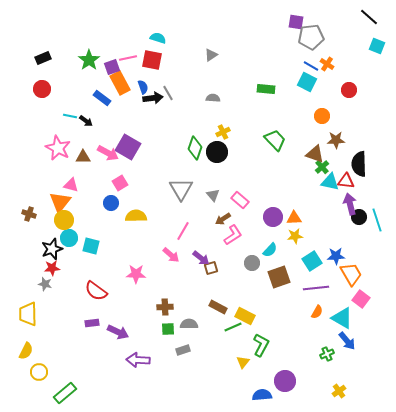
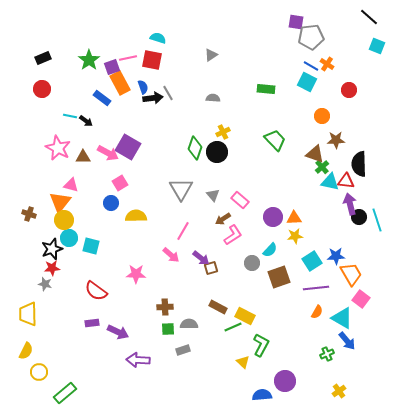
yellow triangle at (243, 362): rotated 24 degrees counterclockwise
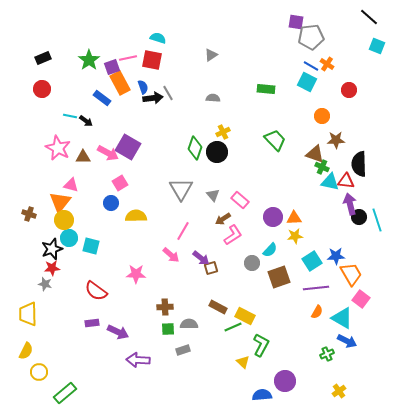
green cross at (322, 167): rotated 24 degrees counterclockwise
blue arrow at (347, 341): rotated 24 degrees counterclockwise
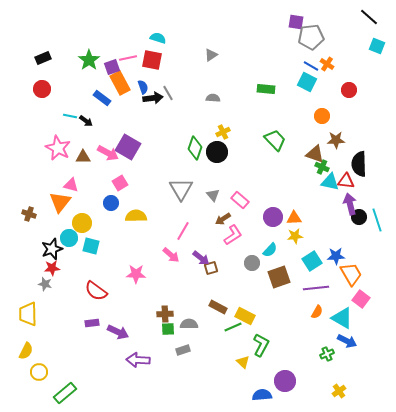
yellow circle at (64, 220): moved 18 px right, 3 px down
brown cross at (165, 307): moved 7 px down
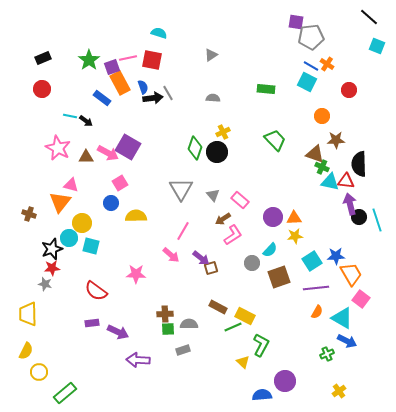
cyan semicircle at (158, 38): moved 1 px right, 5 px up
brown triangle at (83, 157): moved 3 px right
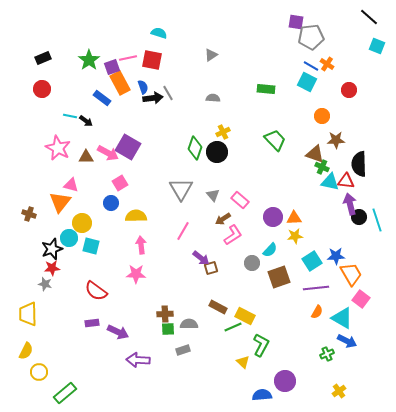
pink arrow at (171, 255): moved 30 px left, 10 px up; rotated 138 degrees counterclockwise
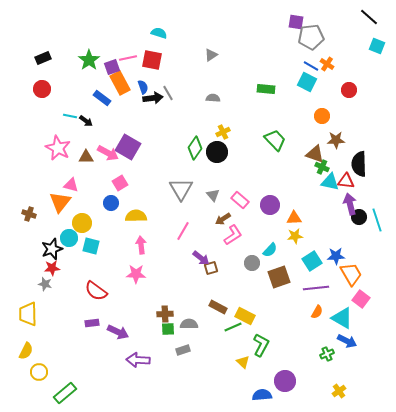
green diamond at (195, 148): rotated 15 degrees clockwise
purple circle at (273, 217): moved 3 px left, 12 px up
